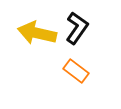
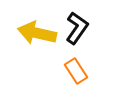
orange rectangle: rotated 20 degrees clockwise
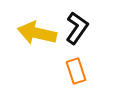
orange rectangle: rotated 15 degrees clockwise
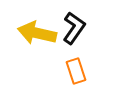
black L-shape: moved 3 px left
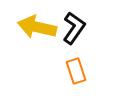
yellow arrow: moved 6 px up
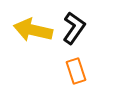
yellow arrow: moved 4 px left, 3 px down
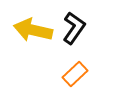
orange rectangle: moved 1 px left, 3 px down; rotated 65 degrees clockwise
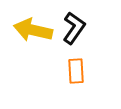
orange rectangle: moved 1 px right, 3 px up; rotated 50 degrees counterclockwise
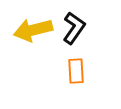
yellow arrow: rotated 27 degrees counterclockwise
